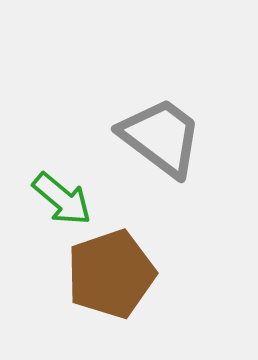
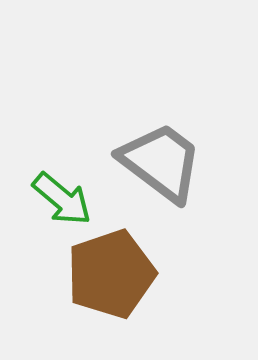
gray trapezoid: moved 25 px down
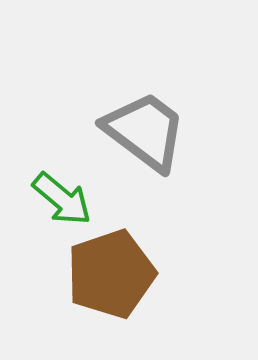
gray trapezoid: moved 16 px left, 31 px up
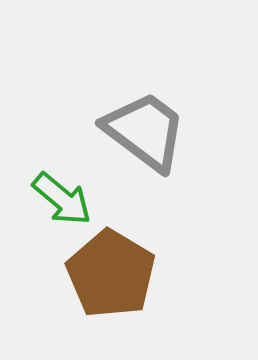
brown pentagon: rotated 22 degrees counterclockwise
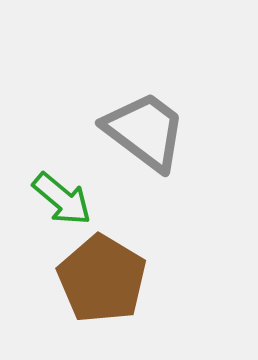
brown pentagon: moved 9 px left, 5 px down
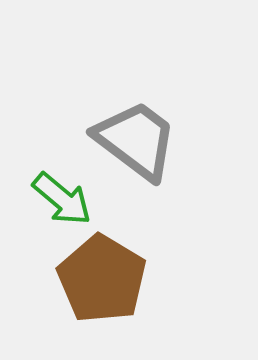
gray trapezoid: moved 9 px left, 9 px down
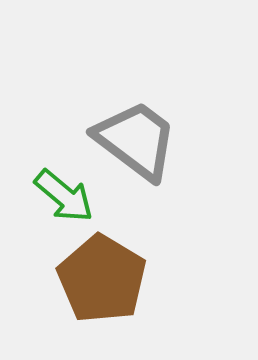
green arrow: moved 2 px right, 3 px up
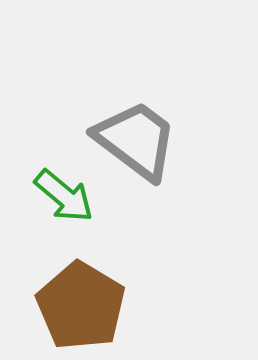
brown pentagon: moved 21 px left, 27 px down
